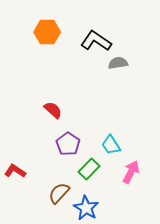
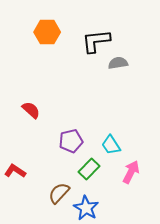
black L-shape: rotated 40 degrees counterclockwise
red semicircle: moved 22 px left
purple pentagon: moved 3 px right, 3 px up; rotated 25 degrees clockwise
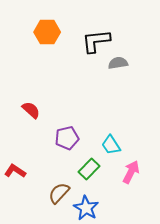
purple pentagon: moved 4 px left, 3 px up
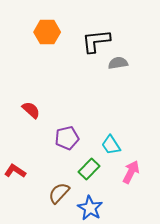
blue star: moved 4 px right
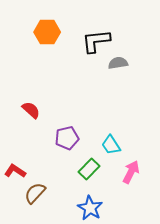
brown semicircle: moved 24 px left
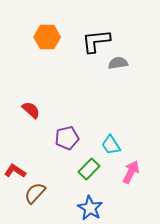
orange hexagon: moved 5 px down
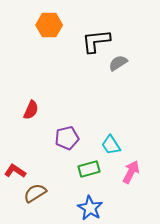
orange hexagon: moved 2 px right, 12 px up
gray semicircle: rotated 24 degrees counterclockwise
red semicircle: rotated 72 degrees clockwise
green rectangle: rotated 30 degrees clockwise
brown semicircle: rotated 15 degrees clockwise
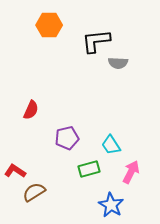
gray semicircle: rotated 144 degrees counterclockwise
brown semicircle: moved 1 px left, 1 px up
blue star: moved 21 px right, 3 px up
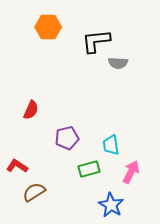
orange hexagon: moved 1 px left, 2 px down
cyan trapezoid: rotated 25 degrees clockwise
red L-shape: moved 2 px right, 5 px up
